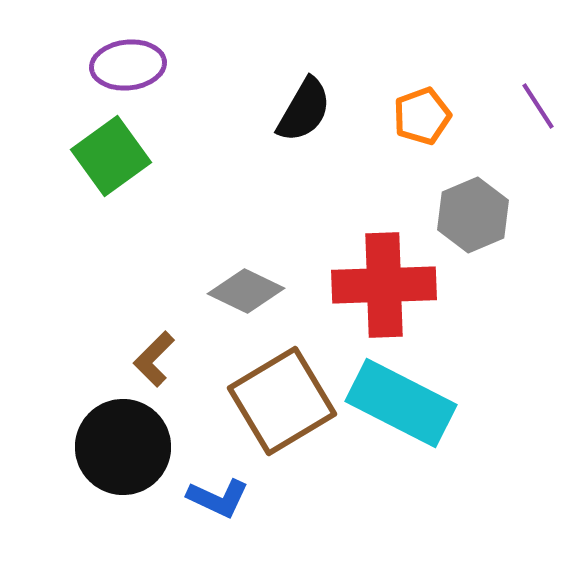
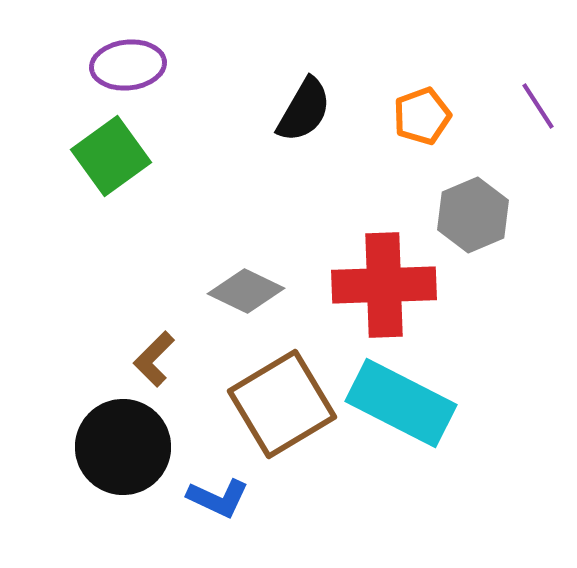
brown square: moved 3 px down
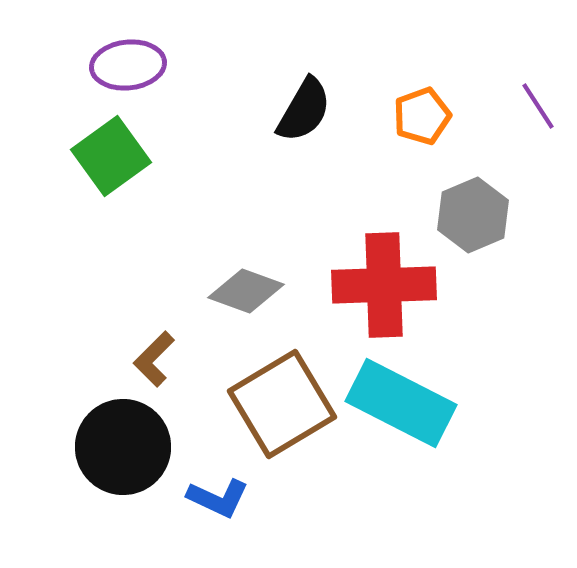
gray diamond: rotated 6 degrees counterclockwise
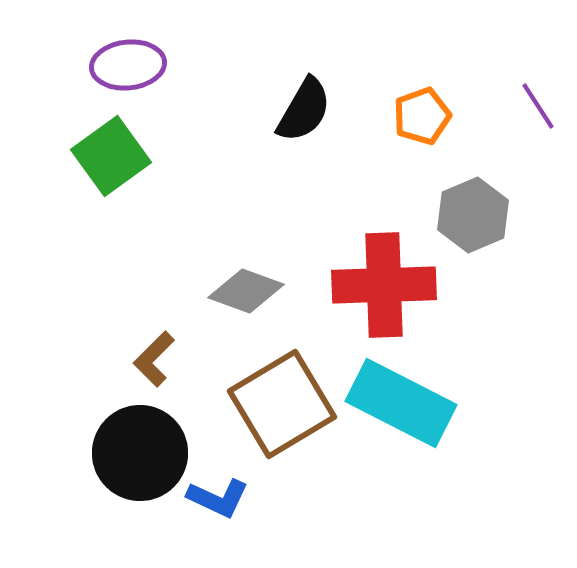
black circle: moved 17 px right, 6 px down
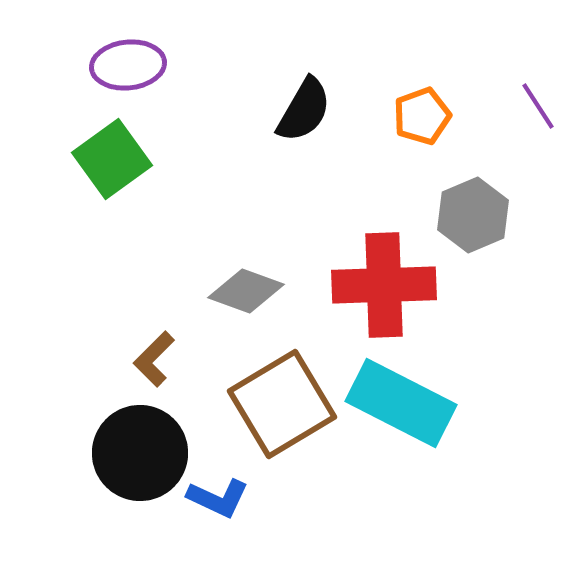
green square: moved 1 px right, 3 px down
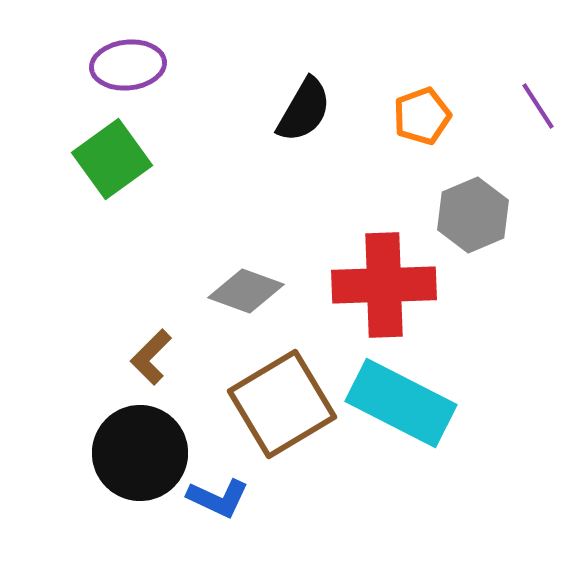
brown L-shape: moved 3 px left, 2 px up
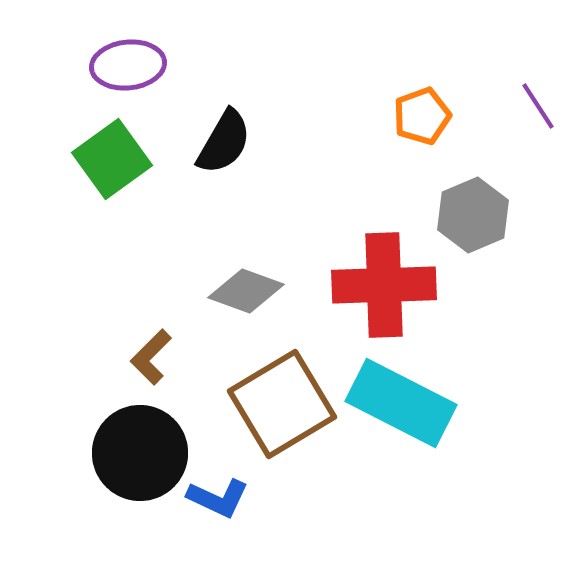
black semicircle: moved 80 px left, 32 px down
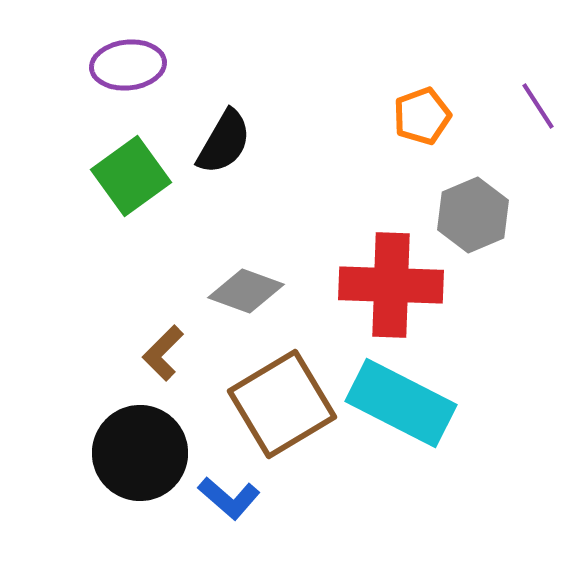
green square: moved 19 px right, 17 px down
red cross: moved 7 px right; rotated 4 degrees clockwise
brown L-shape: moved 12 px right, 4 px up
blue L-shape: moved 11 px right; rotated 16 degrees clockwise
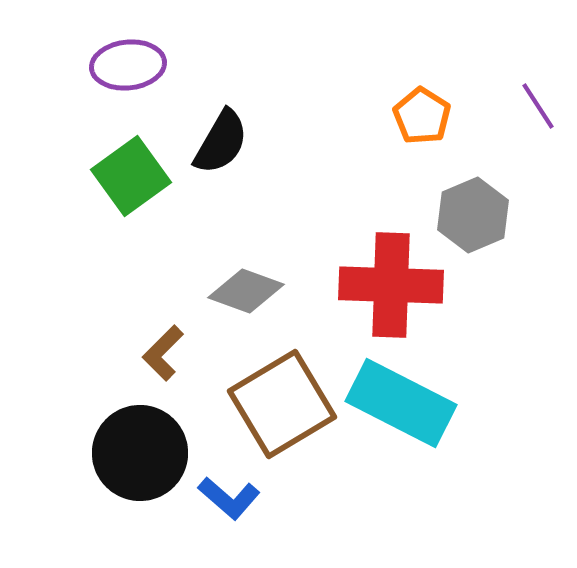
orange pentagon: rotated 20 degrees counterclockwise
black semicircle: moved 3 px left
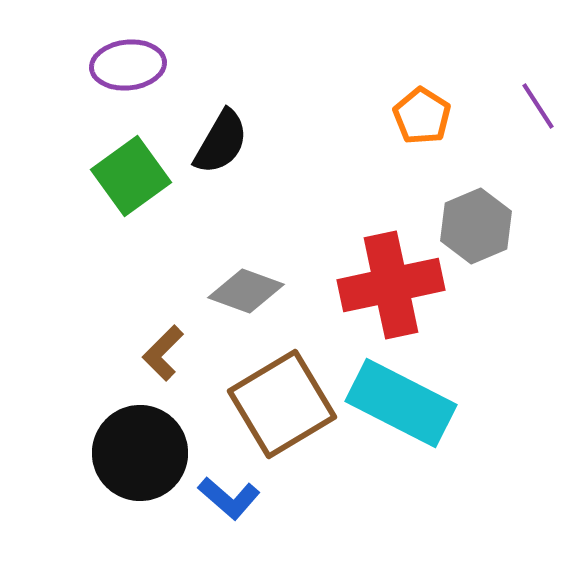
gray hexagon: moved 3 px right, 11 px down
red cross: rotated 14 degrees counterclockwise
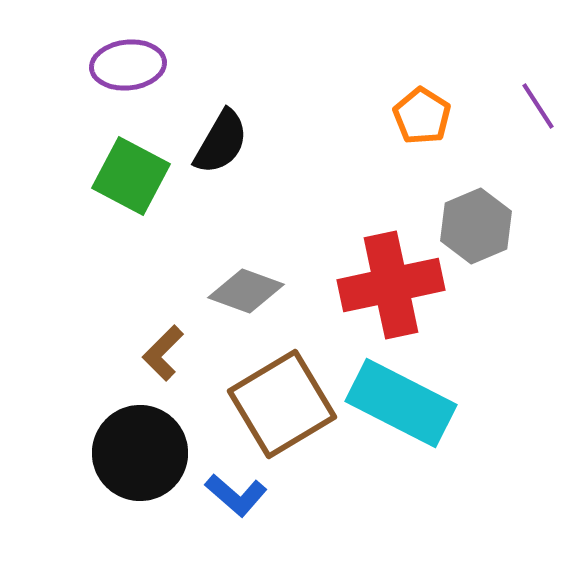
green square: rotated 26 degrees counterclockwise
blue L-shape: moved 7 px right, 3 px up
